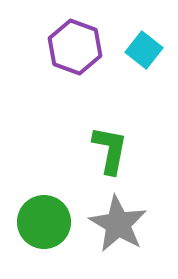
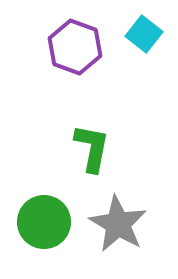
cyan square: moved 16 px up
green L-shape: moved 18 px left, 2 px up
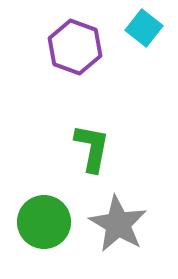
cyan square: moved 6 px up
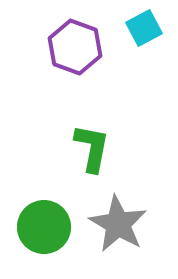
cyan square: rotated 24 degrees clockwise
green circle: moved 5 px down
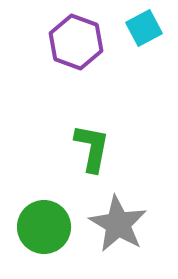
purple hexagon: moved 1 px right, 5 px up
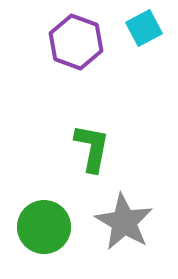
gray star: moved 6 px right, 2 px up
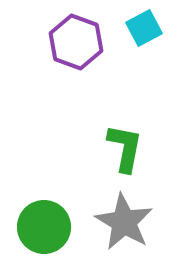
green L-shape: moved 33 px right
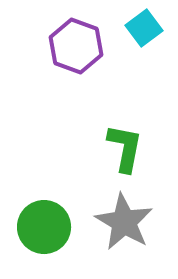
cyan square: rotated 9 degrees counterclockwise
purple hexagon: moved 4 px down
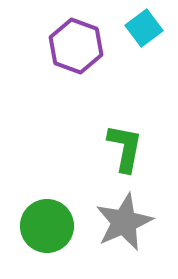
gray star: rotated 18 degrees clockwise
green circle: moved 3 px right, 1 px up
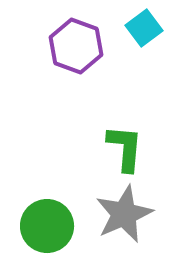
green L-shape: rotated 6 degrees counterclockwise
gray star: moved 8 px up
